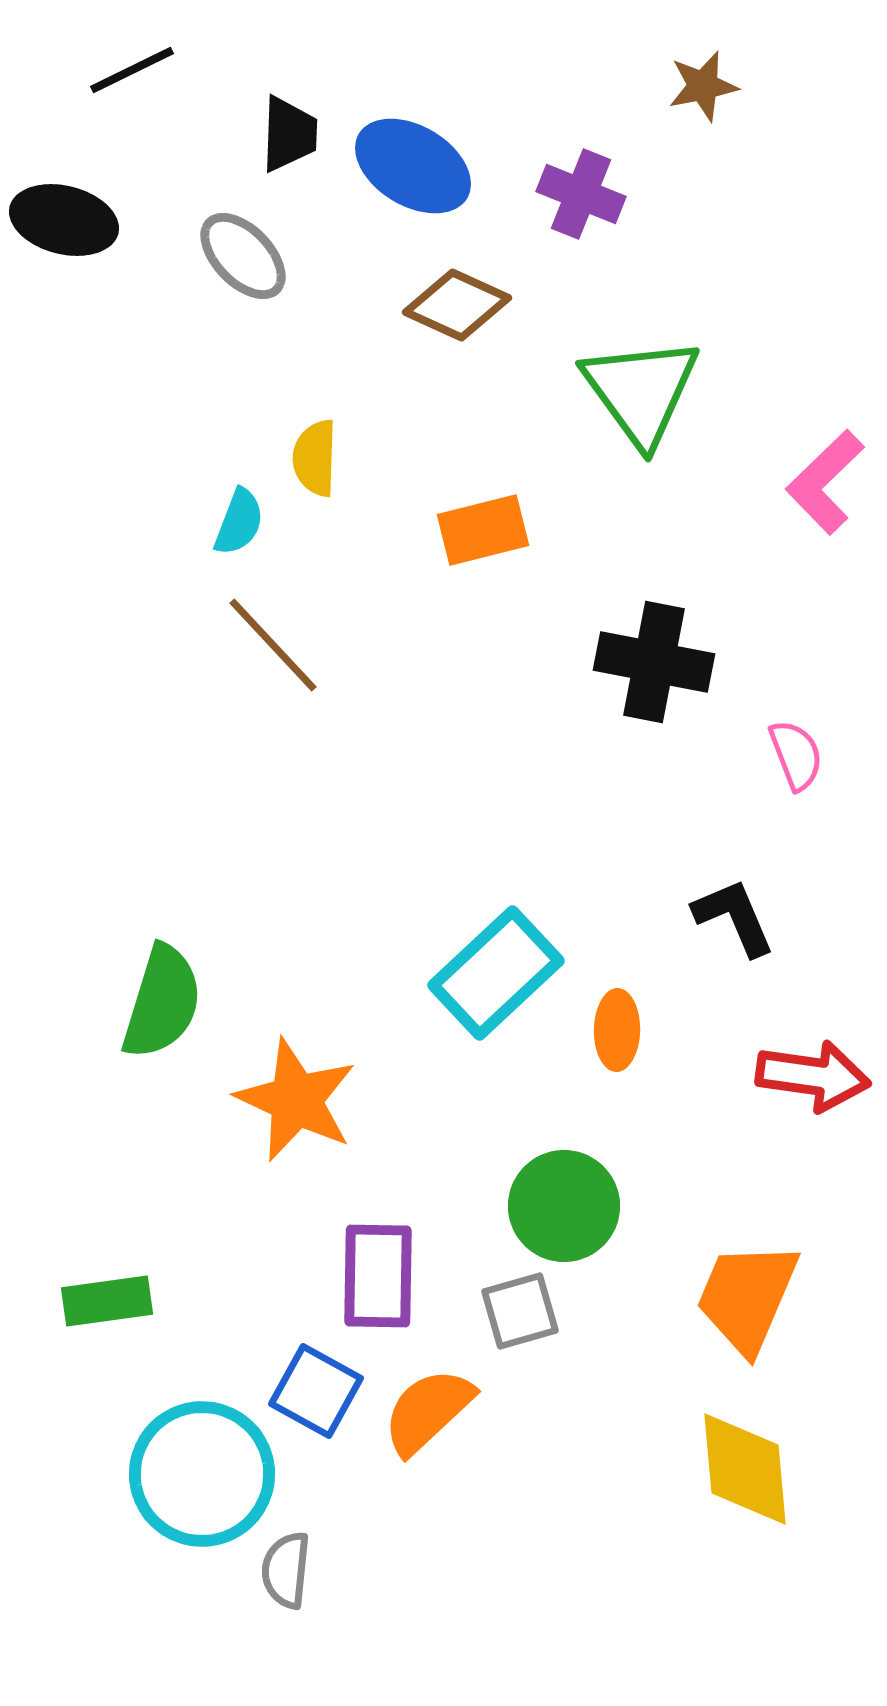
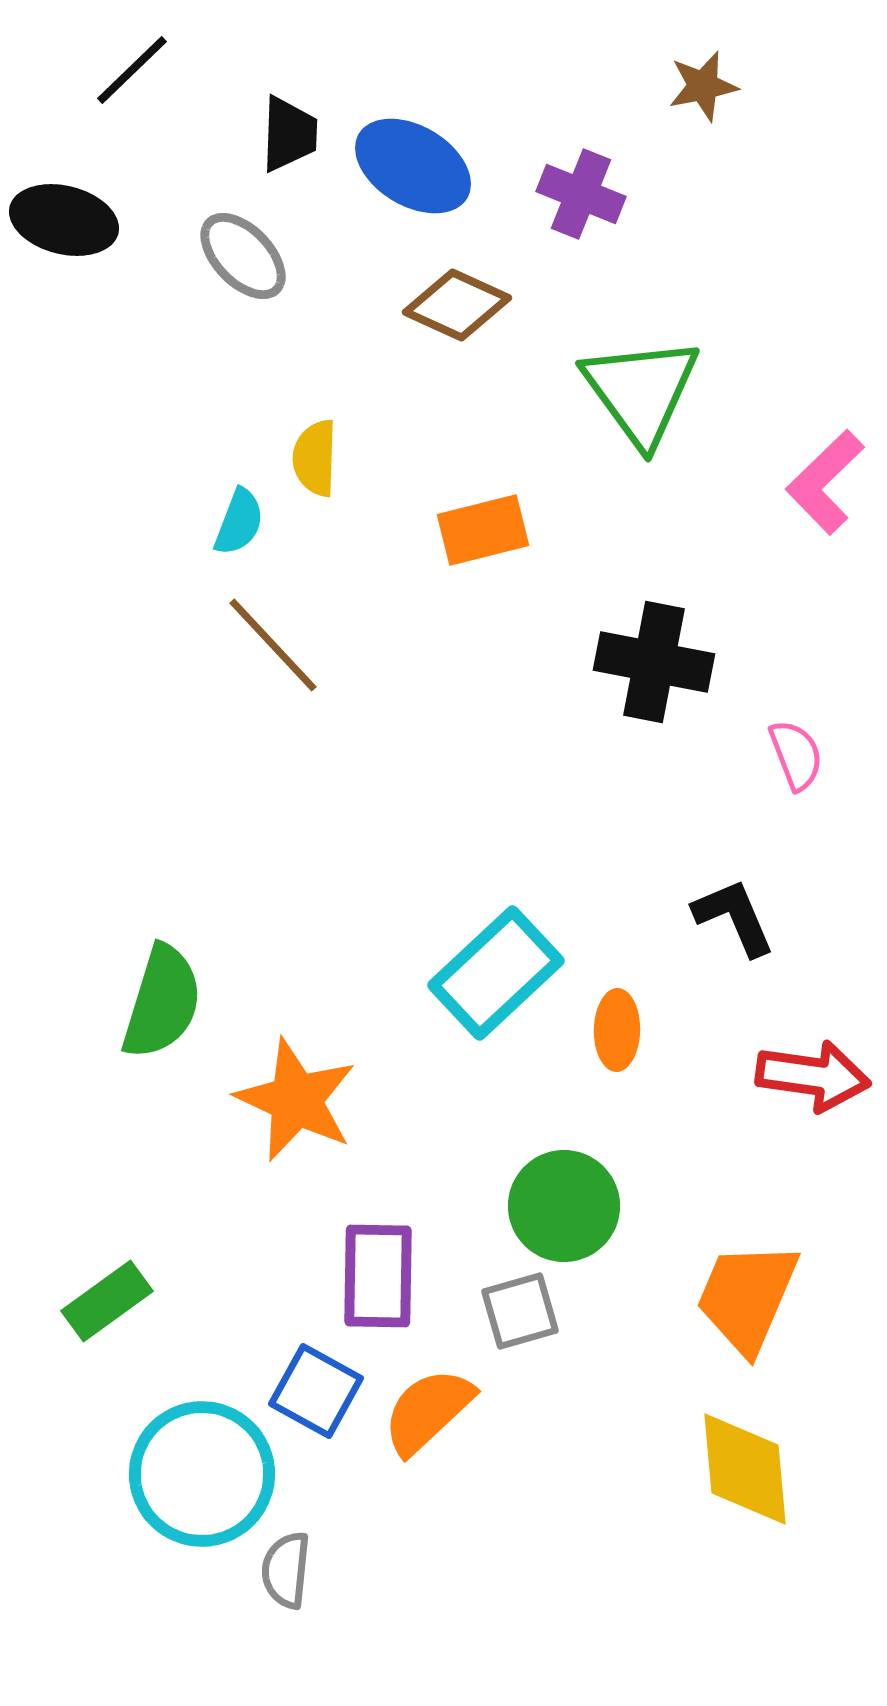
black line: rotated 18 degrees counterclockwise
green rectangle: rotated 28 degrees counterclockwise
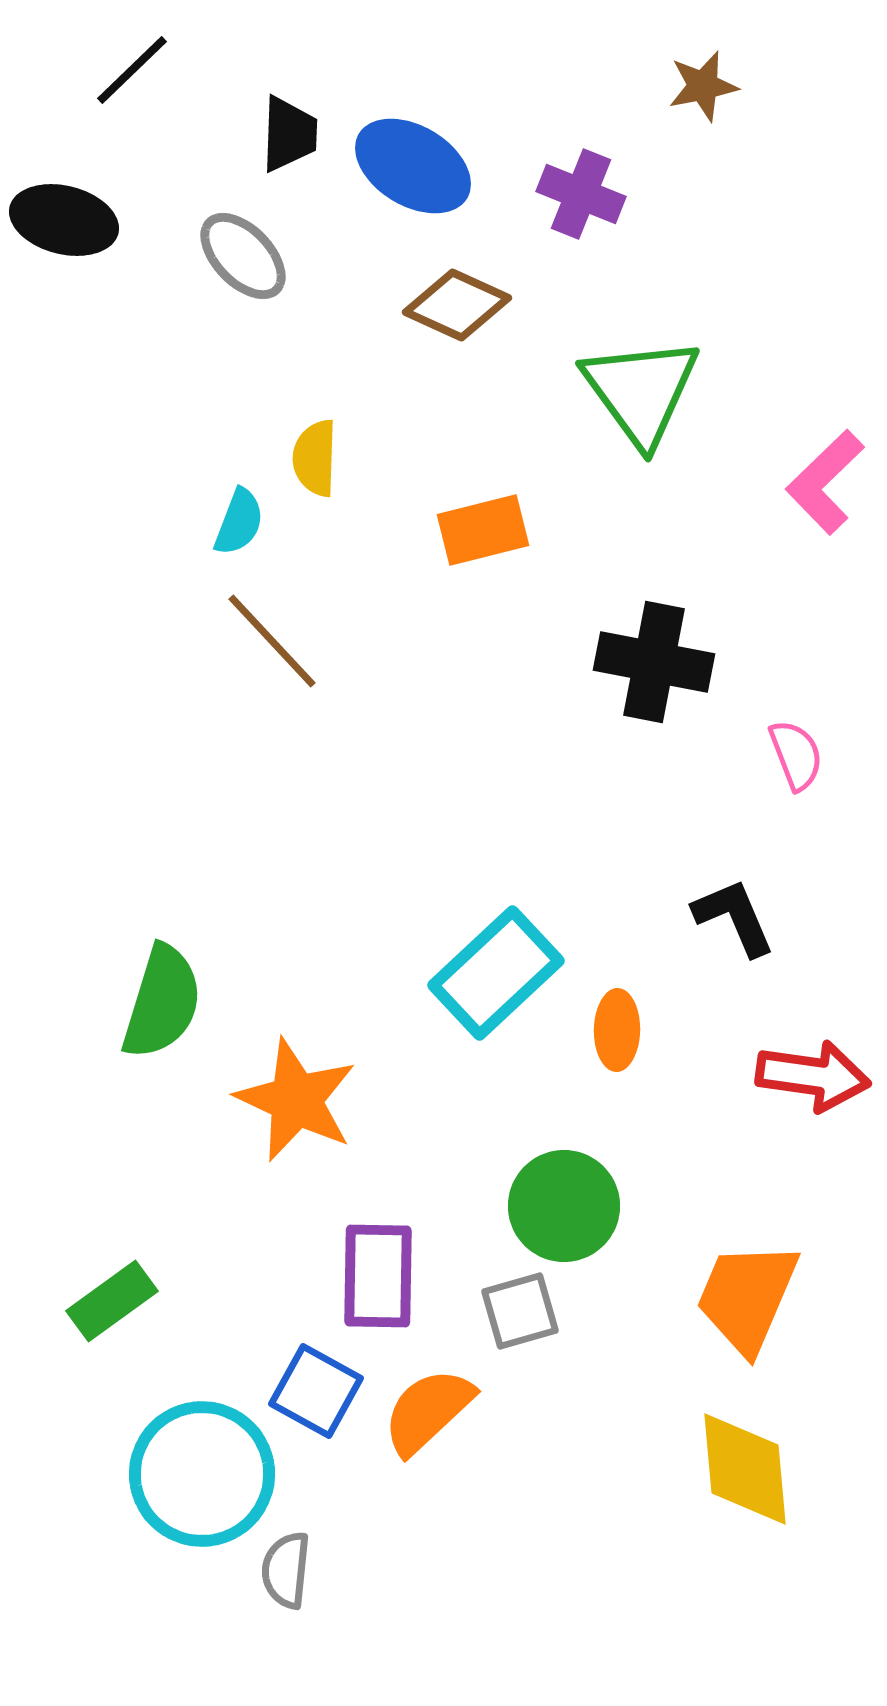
brown line: moved 1 px left, 4 px up
green rectangle: moved 5 px right
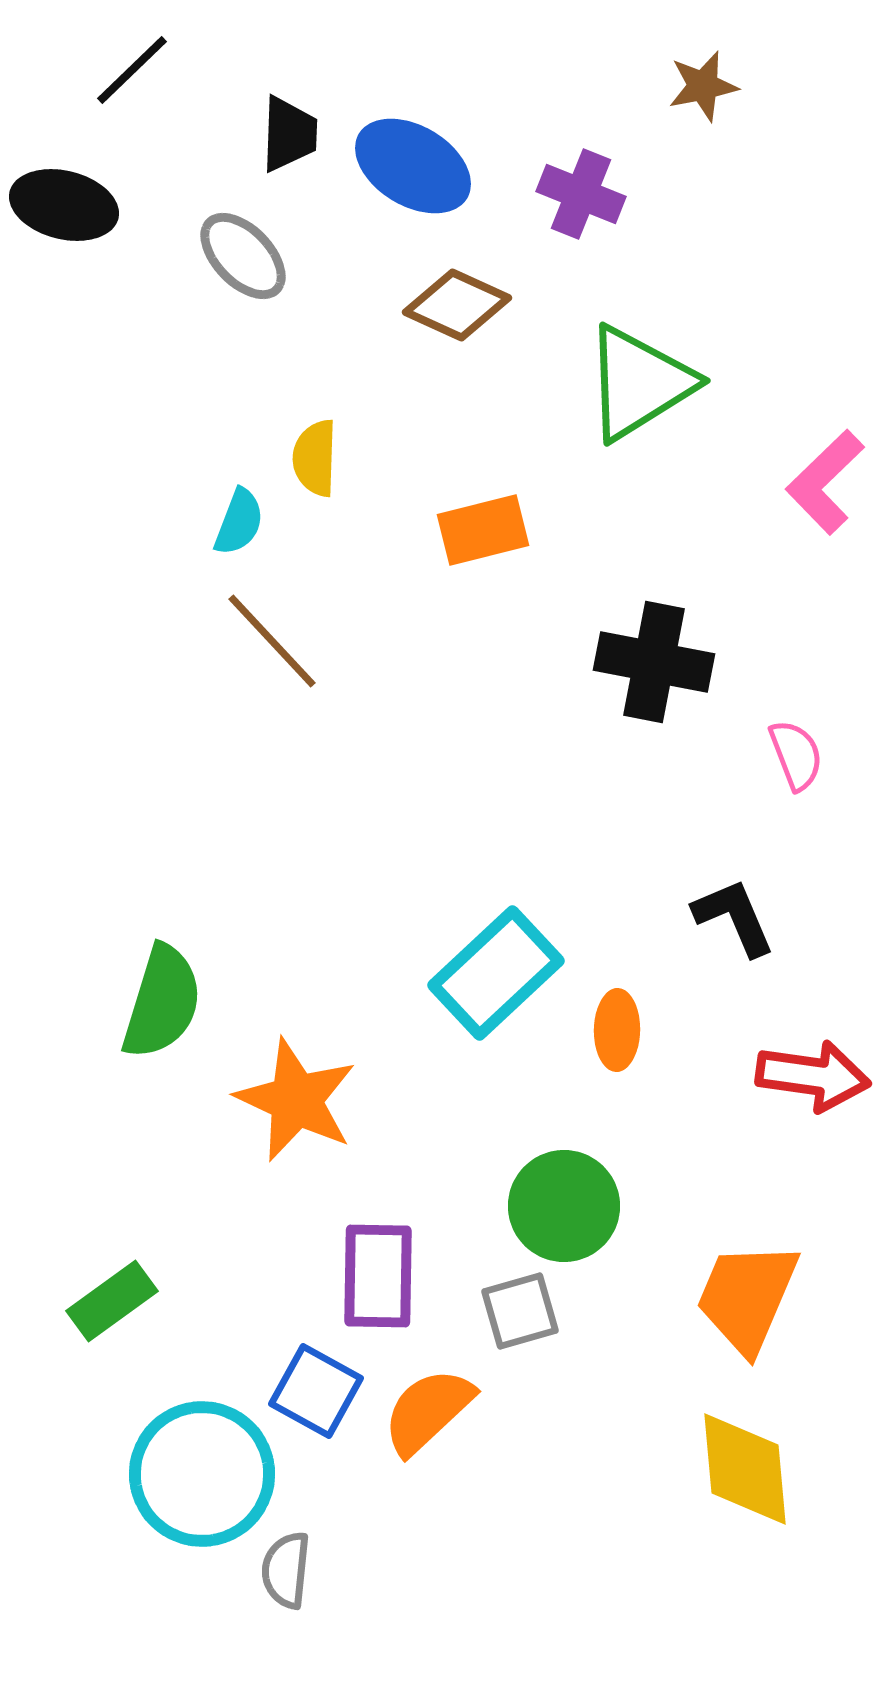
black ellipse: moved 15 px up
green triangle: moved 2 px left, 8 px up; rotated 34 degrees clockwise
